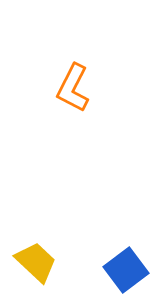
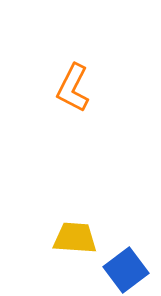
yellow trapezoid: moved 39 px right, 24 px up; rotated 39 degrees counterclockwise
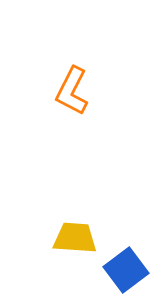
orange L-shape: moved 1 px left, 3 px down
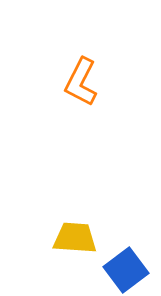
orange L-shape: moved 9 px right, 9 px up
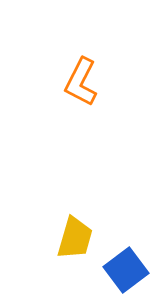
yellow trapezoid: rotated 102 degrees clockwise
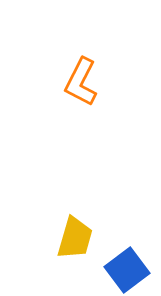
blue square: moved 1 px right
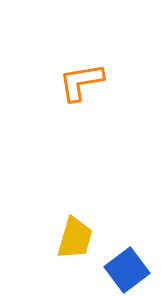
orange L-shape: rotated 54 degrees clockwise
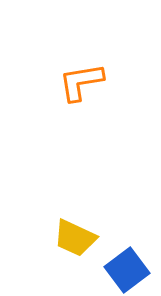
yellow trapezoid: rotated 99 degrees clockwise
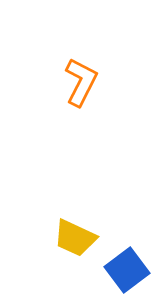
orange L-shape: rotated 126 degrees clockwise
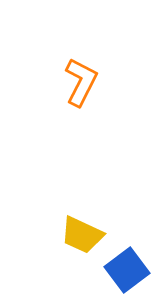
yellow trapezoid: moved 7 px right, 3 px up
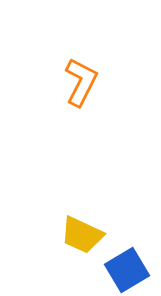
blue square: rotated 6 degrees clockwise
